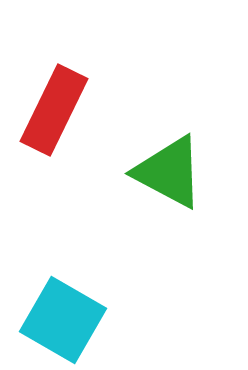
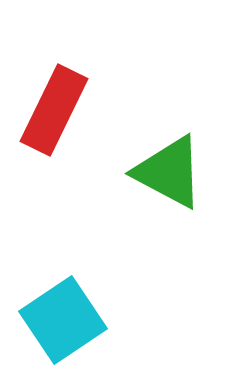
cyan square: rotated 26 degrees clockwise
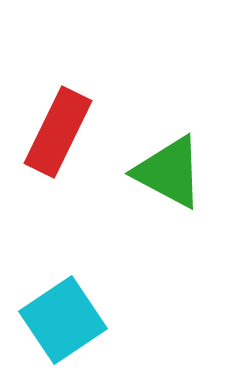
red rectangle: moved 4 px right, 22 px down
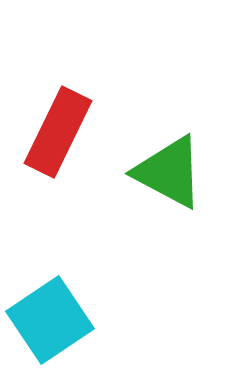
cyan square: moved 13 px left
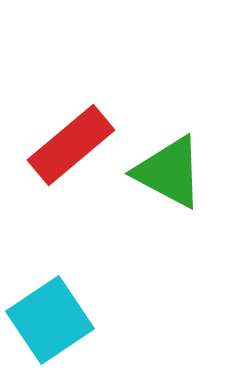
red rectangle: moved 13 px right, 13 px down; rotated 24 degrees clockwise
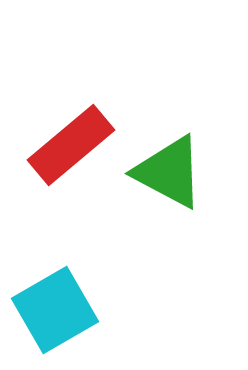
cyan square: moved 5 px right, 10 px up; rotated 4 degrees clockwise
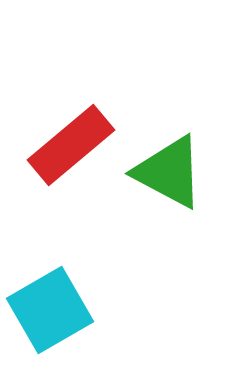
cyan square: moved 5 px left
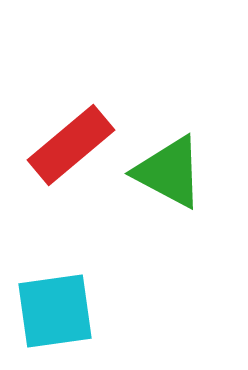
cyan square: moved 5 px right, 1 px down; rotated 22 degrees clockwise
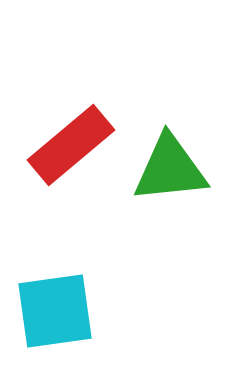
green triangle: moved 1 px right, 3 px up; rotated 34 degrees counterclockwise
